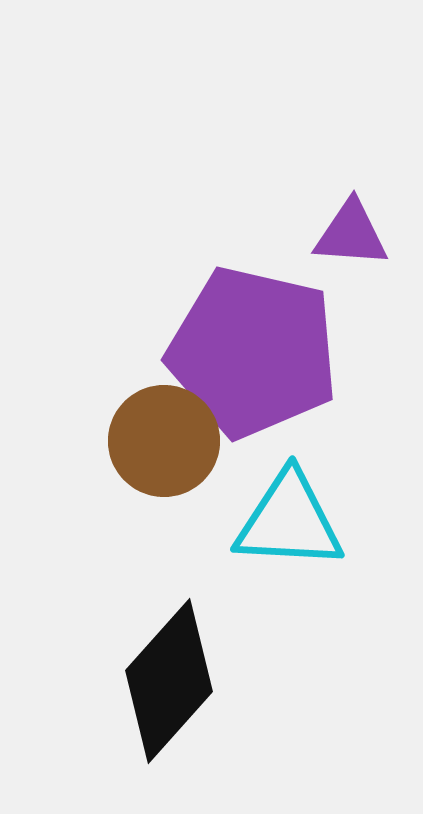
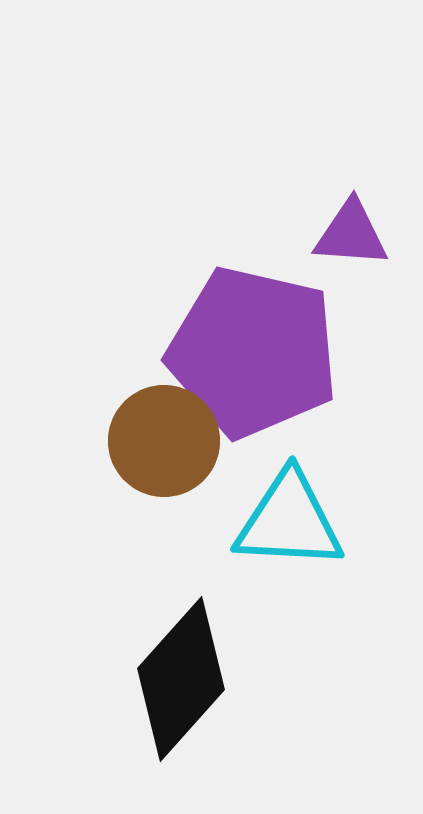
black diamond: moved 12 px right, 2 px up
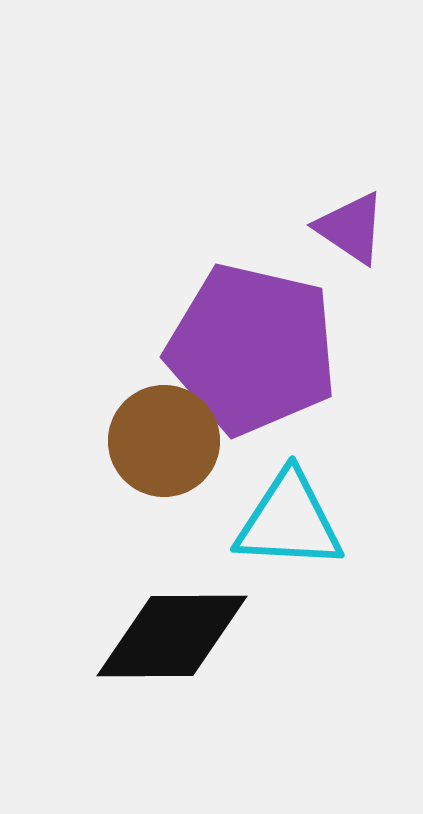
purple triangle: moved 6 px up; rotated 30 degrees clockwise
purple pentagon: moved 1 px left, 3 px up
black diamond: moved 9 px left, 43 px up; rotated 48 degrees clockwise
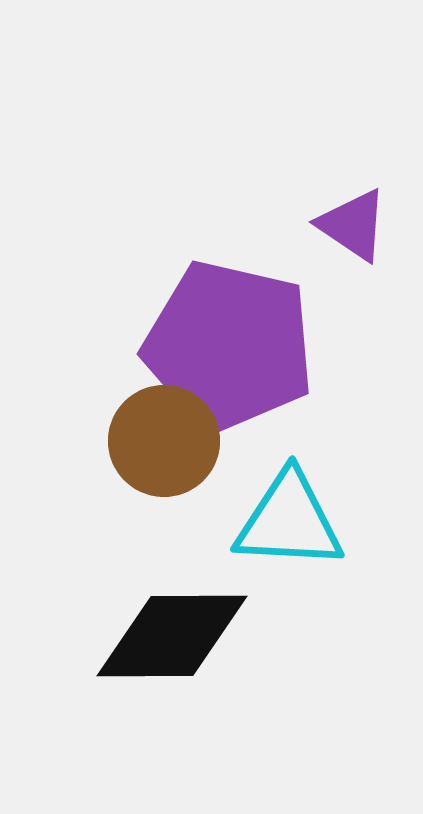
purple triangle: moved 2 px right, 3 px up
purple pentagon: moved 23 px left, 3 px up
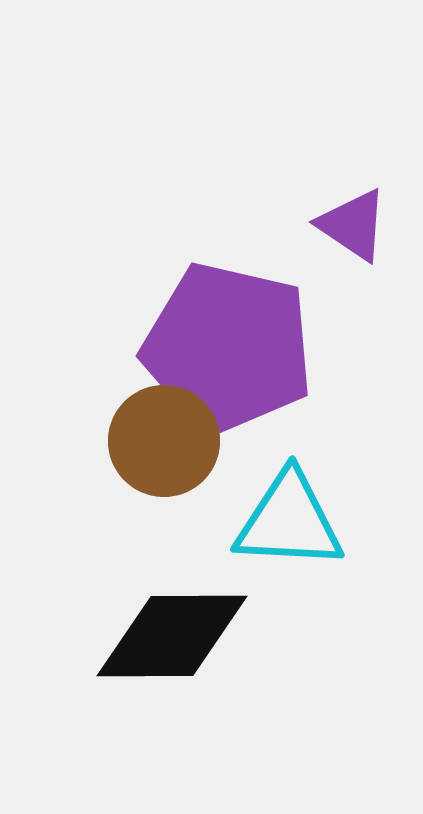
purple pentagon: moved 1 px left, 2 px down
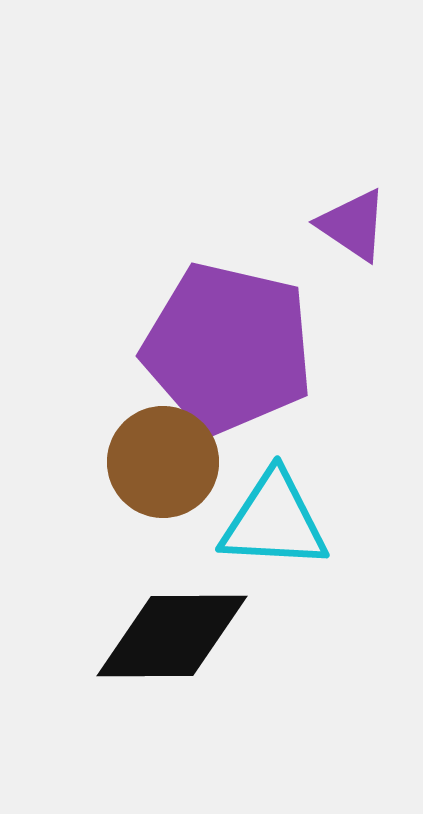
brown circle: moved 1 px left, 21 px down
cyan triangle: moved 15 px left
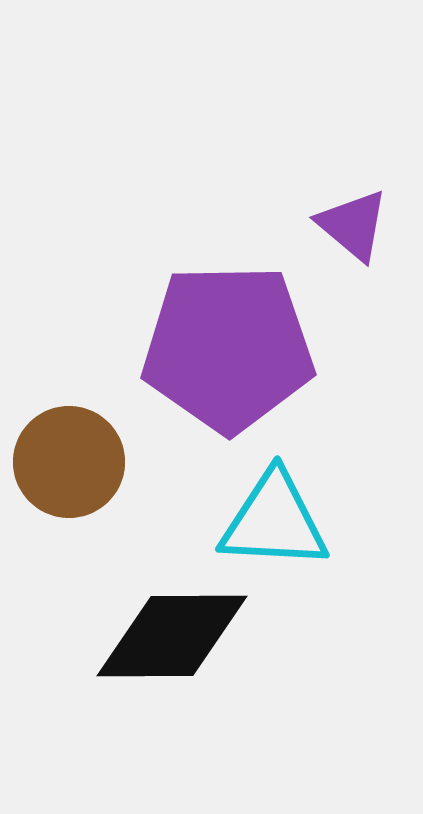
purple triangle: rotated 6 degrees clockwise
purple pentagon: rotated 14 degrees counterclockwise
brown circle: moved 94 px left
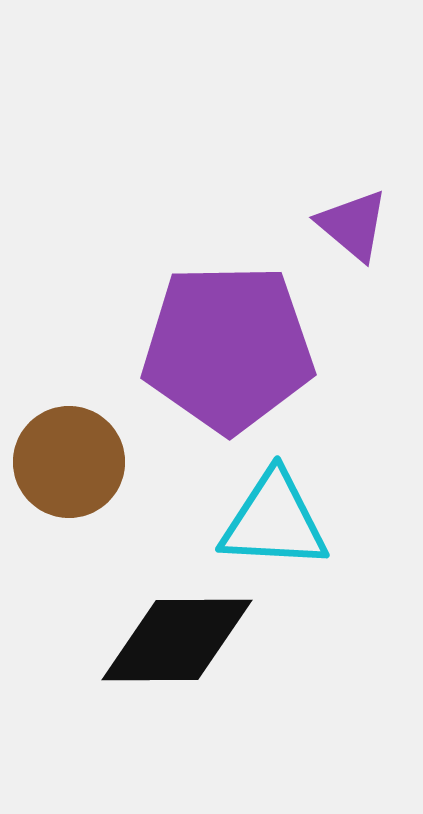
black diamond: moved 5 px right, 4 px down
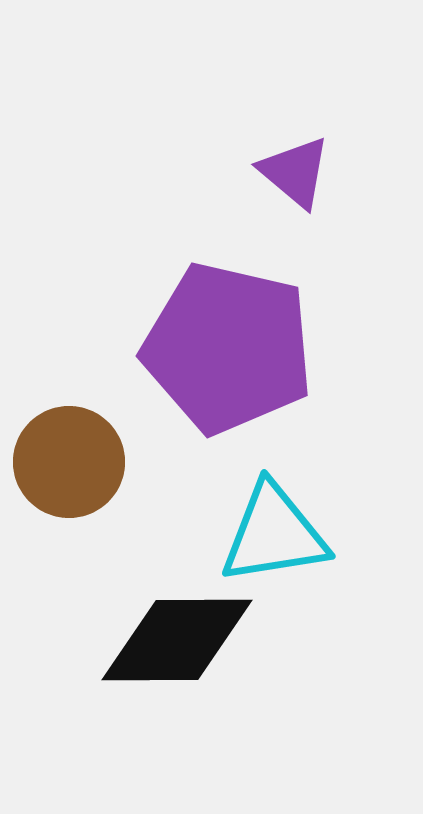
purple triangle: moved 58 px left, 53 px up
purple pentagon: rotated 14 degrees clockwise
cyan triangle: moved 13 px down; rotated 12 degrees counterclockwise
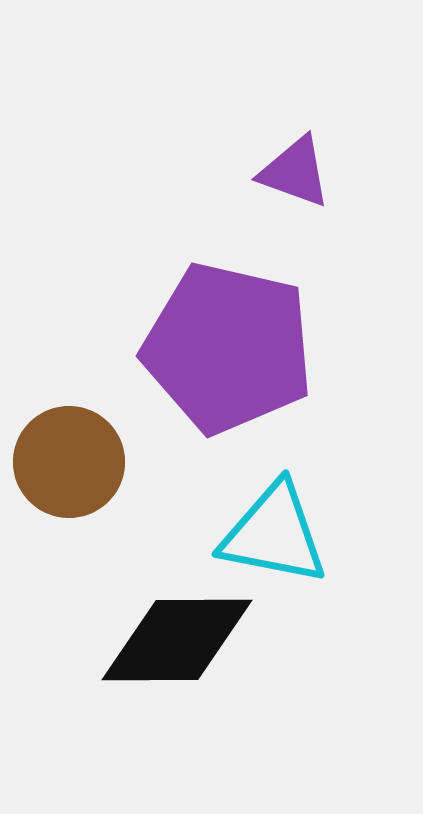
purple triangle: rotated 20 degrees counterclockwise
cyan triangle: rotated 20 degrees clockwise
